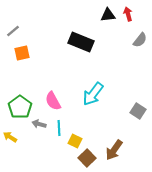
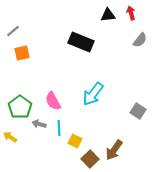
red arrow: moved 3 px right, 1 px up
brown square: moved 3 px right, 1 px down
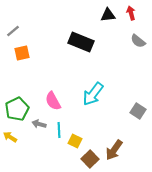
gray semicircle: moved 2 px left, 1 px down; rotated 91 degrees clockwise
green pentagon: moved 3 px left, 2 px down; rotated 10 degrees clockwise
cyan line: moved 2 px down
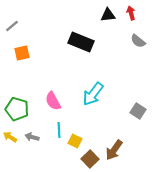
gray line: moved 1 px left, 5 px up
green pentagon: rotated 30 degrees counterclockwise
gray arrow: moved 7 px left, 13 px down
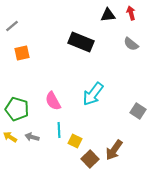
gray semicircle: moved 7 px left, 3 px down
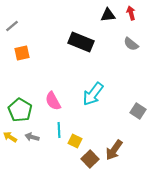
green pentagon: moved 3 px right, 1 px down; rotated 15 degrees clockwise
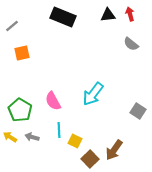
red arrow: moved 1 px left, 1 px down
black rectangle: moved 18 px left, 25 px up
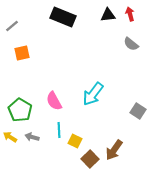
pink semicircle: moved 1 px right
